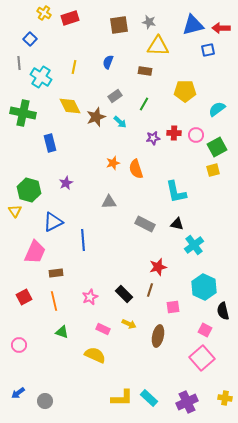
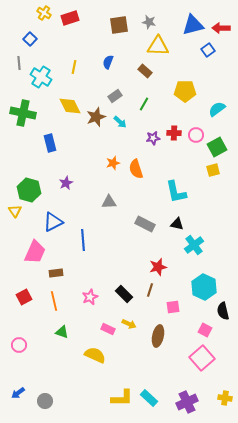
blue square at (208, 50): rotated 24 degrees counterclockwise
brown rectangle at (145, 71): rotated 32 degrees clockwise
pink rectangle at (103, 329): moved 5 px right
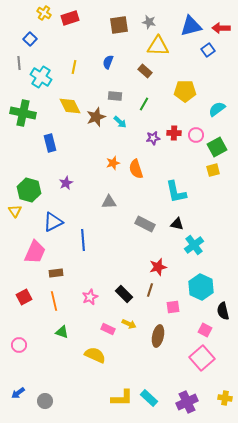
blue triangle at (193, 25): moved 2 px left, 1 px down
gray rectangle at (115, 96): rotated 40 degrees clockwise
cyan hexagon at (204, 287): moved 3 px left
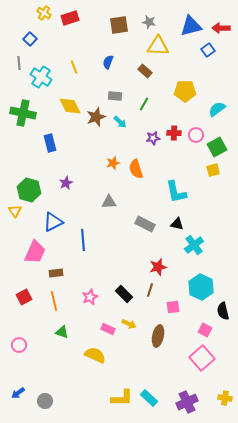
yellow line at (74, 67): rotated 32 degrees counterclockwise
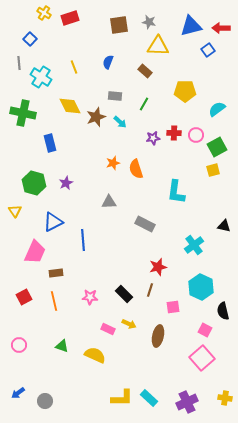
green hexagon at (29, 190): moved 5 px right, 7 px up
cyan L-shape at (176, 192): rotated 20 degrees clockwise
black triangle at (177, 224): moved 47 px right, 2 px down
pink star at (90, 297): rotated 28 degrees clockwise
green triangle at (62, 332): moved 14 px down
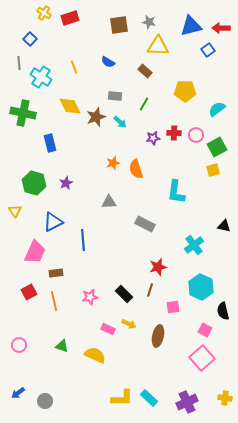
blue semicircle at (108, 62): rotated 80 degrees counterclockwise
red square at (24, 297): moved 5 px right, 5 px up
pink star at (90, 297): rotated 14 degrees counterclockwise
